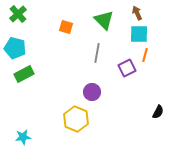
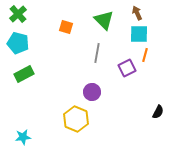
cyan pentagon: moved 3 px right, 5 px up
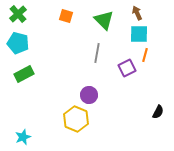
orange square: moved 11 px up
purple circle: moved 3 px left, 3 px down
cyan star: rotated 14 degrees counterclockwise
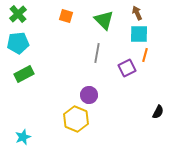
cyan pentagon: rotated 20 degrees counterclockwise
